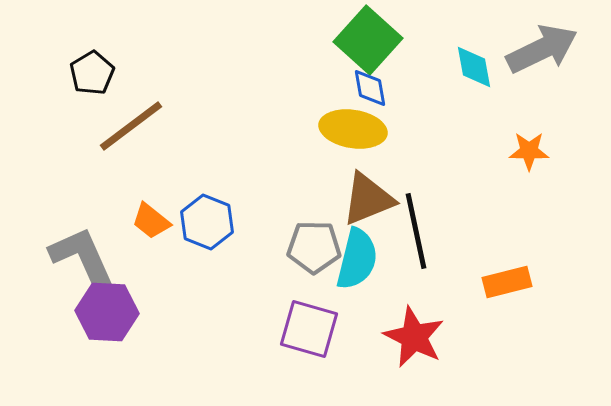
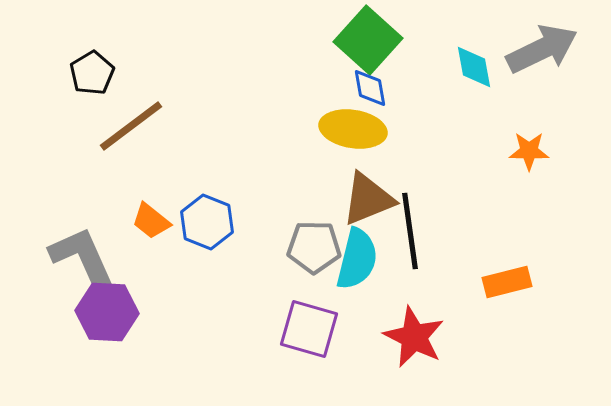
black line: moved 6 px left; rotated 4 degrees clockwise
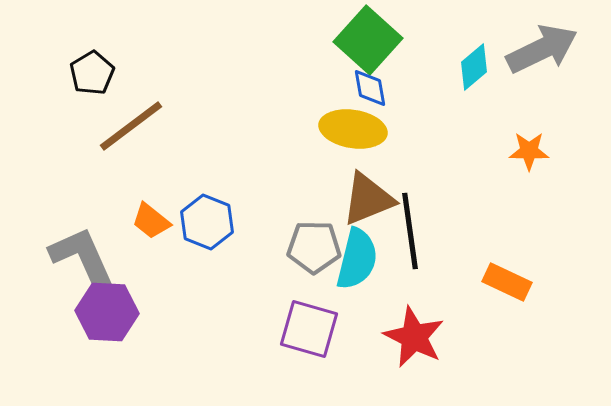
cyan diamond: rotated 60 degrees clockwise
orange rectangle: rotated 39 degrees clockwise
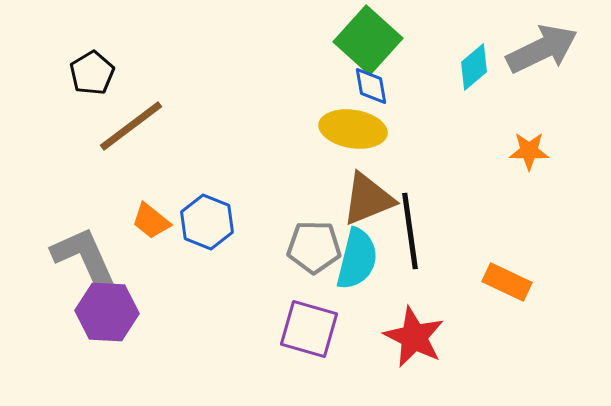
blue diamond: moved 1 px right, 2 px up
gray L-shape: moved 2 px right
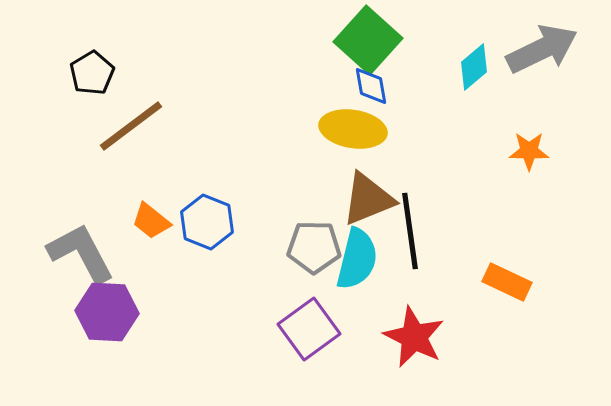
gray L-shape: moved 3 px left, 4 px up; rotated 4 degrees counterclockwise
purple square: rotated 38 degrees clockwise
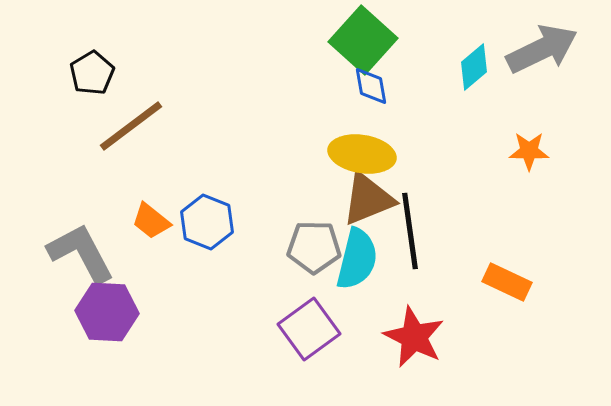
green square: moved 5 px left
yellow ellipse: moved 9 px right, 25 px down
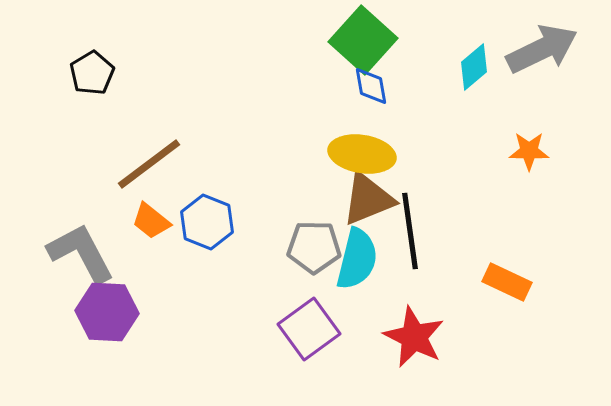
brown line: moved 18 px right, 38 px down
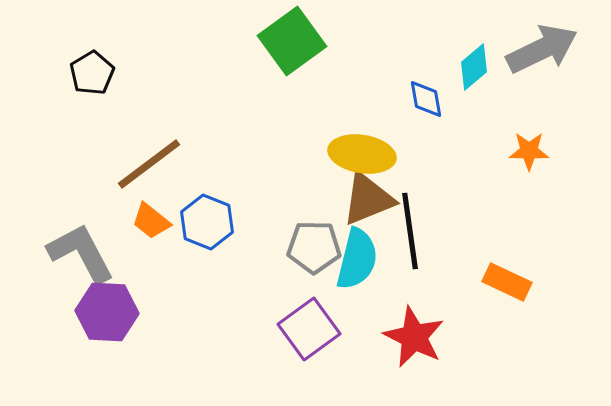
green square: moved 71 px left, 1 px down; rotated 12 degrees clockwise
blue diamond: moved 55 px right, 13 px down
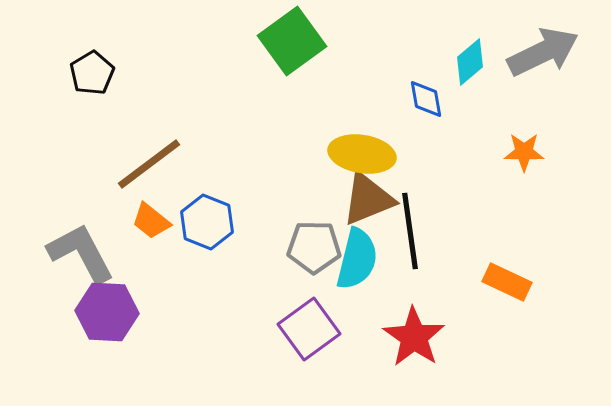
gray arrow: moved 1 px right, 3 px down
cyan diamond: moved 4 px left, 5 px up
orange star: moved 5 px left, 1 px down
red star: rotated 8 degrees clockwise
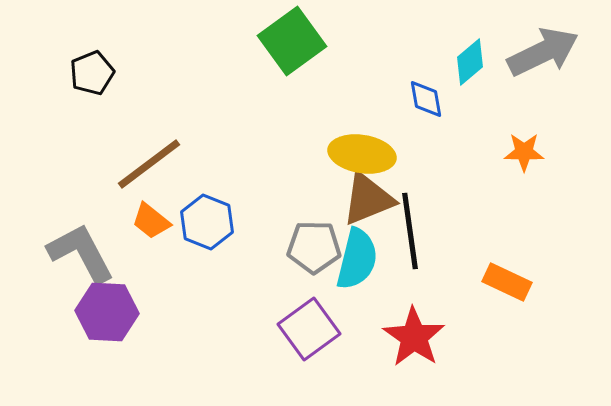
black pentagon: rotated 9 degrees clockwise
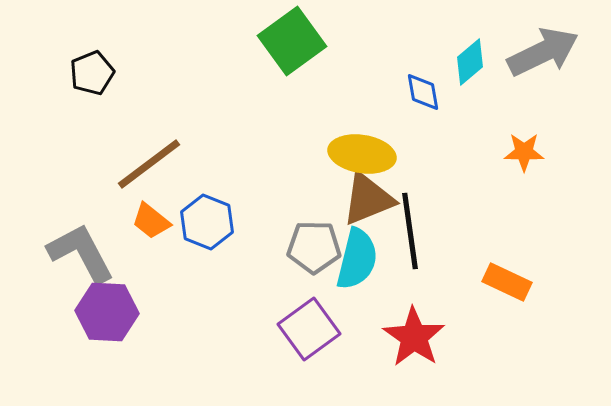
blue diamond: moved 3 px left, 7 px up
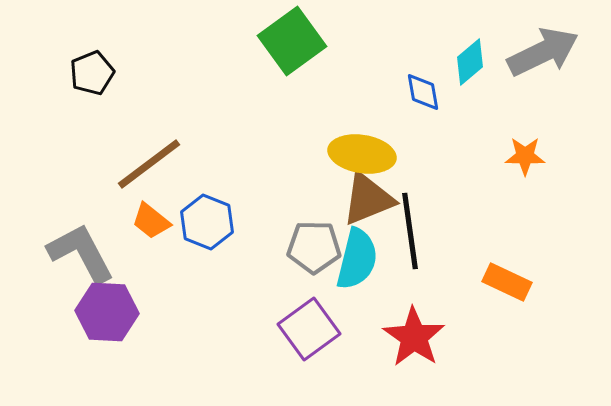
orange star: moved 1 px right, 4 px down
